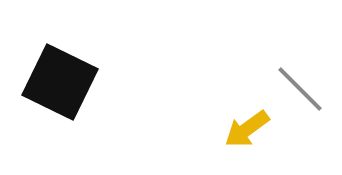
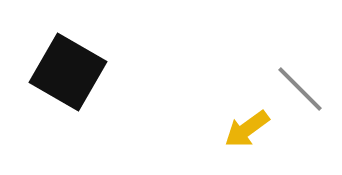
black square: moved 8 px right, 10 px up; rotated 4 degrees clockwise
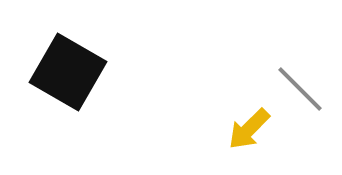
yellow arrow: moved 2 px right; rotated 9 degrees counterclockwise
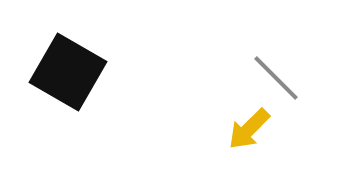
gray line: moved 24 px left, 11 px up
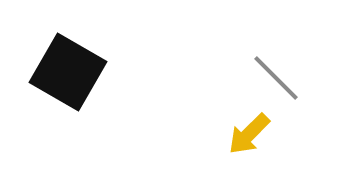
yellow arrow: moved 5 px down
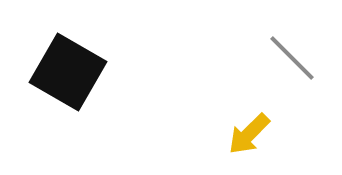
gray line: moved 16 px right, 20 px up
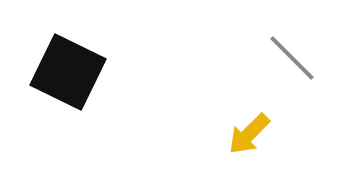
black square: rotated 4 degrees counterclockwise
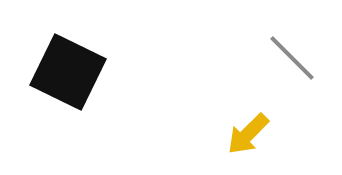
yellow arrow: moved 1 px left
